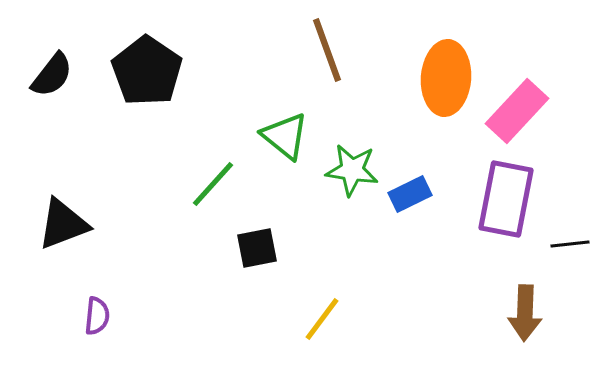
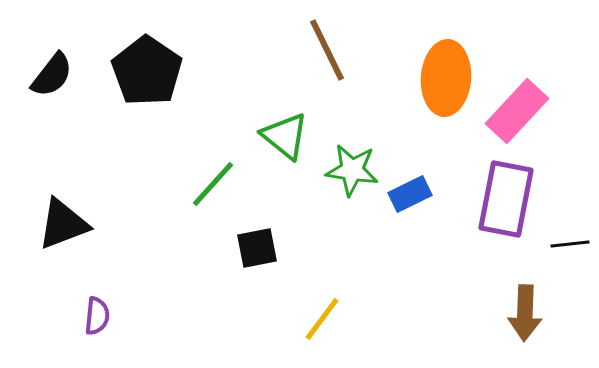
brown line: rotated 6 degrees counterclockwise
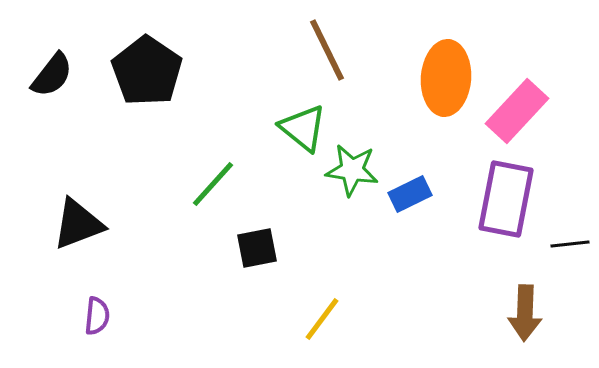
green triangle: moved 18 px right, 8 px up
black triangle: moved 15 px right
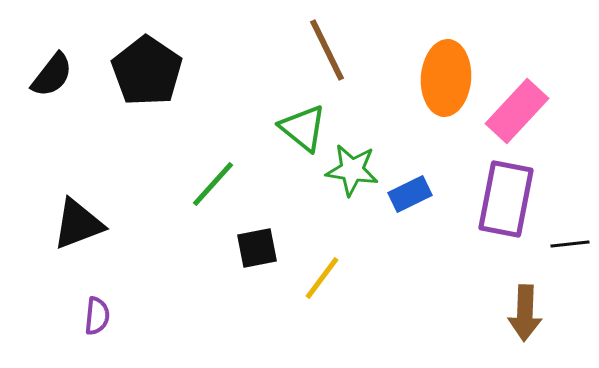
yellow line: moved 41 px up
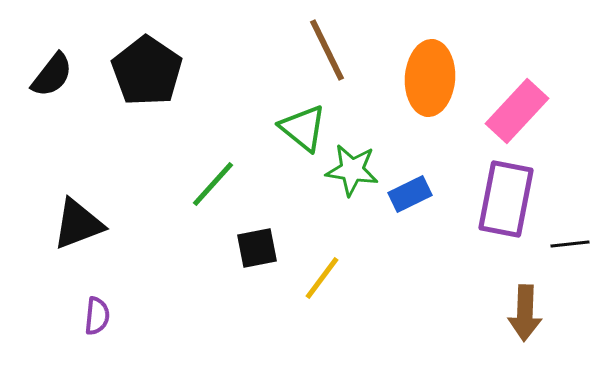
orange ellipse: moved 16 px left
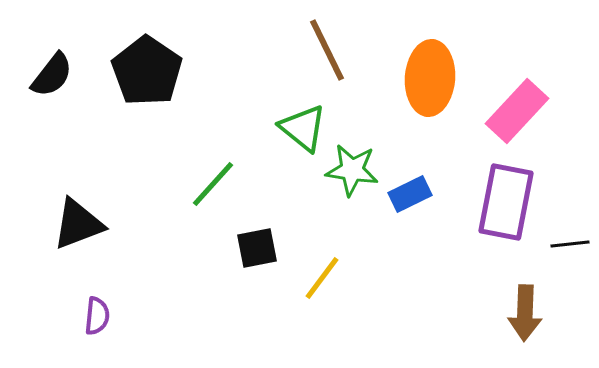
purple rectangle: moved 3 px down
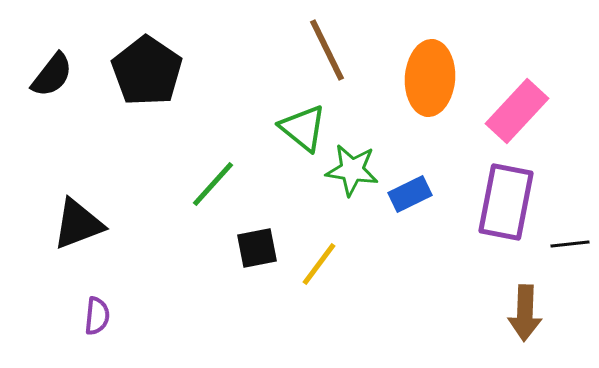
yellow line: moved 3 px left, 14 px up
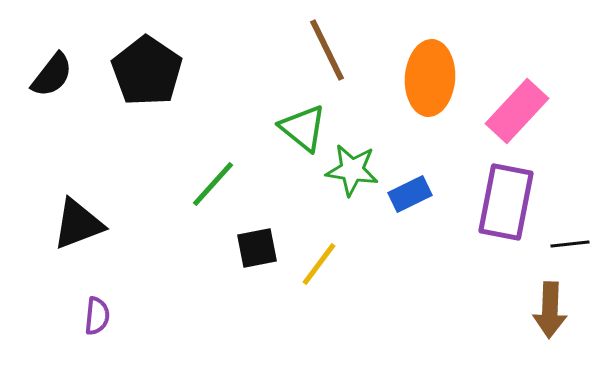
brown arrow: moved 25 px right, 3 px up
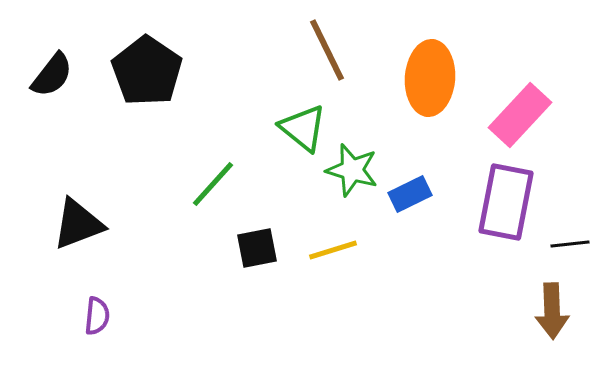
pink rectangle: moved 3 px right, 4 px down
green star: rotated 8 degrees clockwise
yellow line: moved 14 px right, 14 px up; rotated 36 degrees clockwise
brown arrow: moved 2 px right, 1 px down; rotated 4 degrees counterclockwise
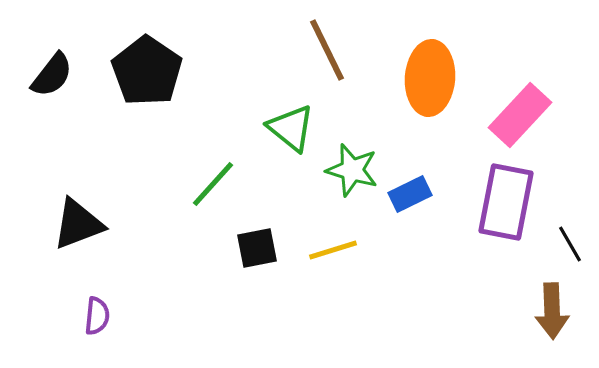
green triangle: moved 12 px left
black line: rotated 66 degrees clockwise
